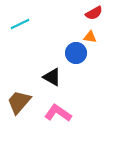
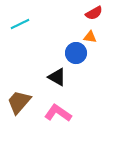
black triangle: moved 5 px right
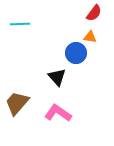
red semicircle: rotated 24 degrees counterclockwise
cyan line: rotated 24 degrees clockwise
black triangle: rotated 18 degrees clockwise
brown trapezoid: moved 2 px left, 1 px down
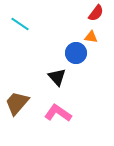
red semicircle: moved 2 px right
cyan line: rotated 36 degrees clockwise
orange triangle: moved 1 px right
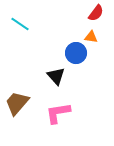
black triangle: moved 1 px left, 1 px up
pink L-shape: rotated 44 degrees counterclockwise
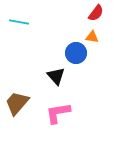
cyan line: moved 1 px left, 2 px up; rotated 24 degrees counterclockwise
orange triangle: moved 1 px right
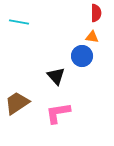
red semicircle: rotated 36 degrees counterclockwise
blue circle: moved 6 px right, 3 px down
brown trapezoid: rotated 16 degrees clockwise
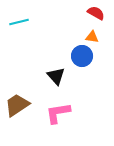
red semicircle: rotated 60 degrees counterclockwise
cyan line: rotated 24 degrees counterclockwise
brown trapezoid: moved 2 px down
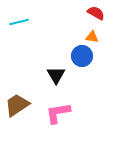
black triangle: moved 1 px up; rotated 12 degrees clockwise
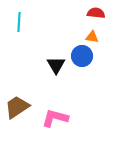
red semicircle: rotated 24 degrees counterclockwise
cyan line: rotated 72 degrees counterclockwise
black triangle: moved 10 px up
brown trapezoid: moved 2 px down
pink L-shape: moved 3 px left, 5 px down; rotated 24 degrees clockwise
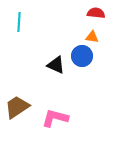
black triangle: rotated 36 degrees counterclockwise
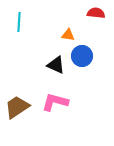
orange triangle: moved 24 px left, 2 px up
pink L-shape: moved 16 px up
